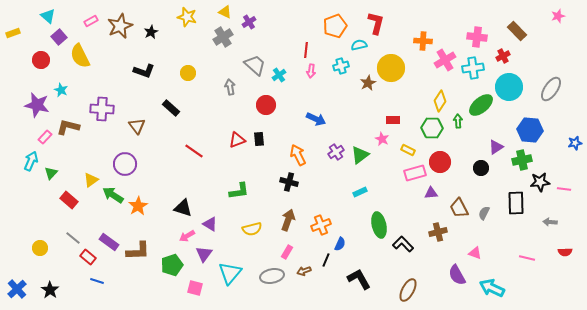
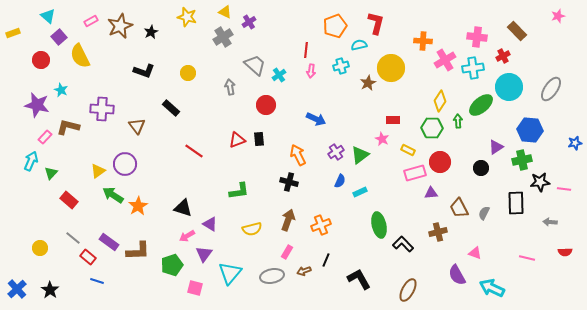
yellow triangle at (91, 180): moved 7 px right, 9 px up
blue semicircle at (340, 244): moved 63 px up
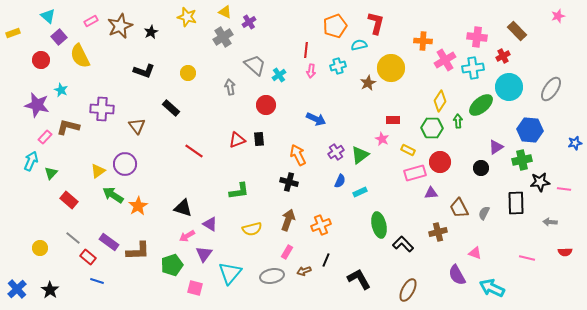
cyan cross at (341, 66): moved 3 px left
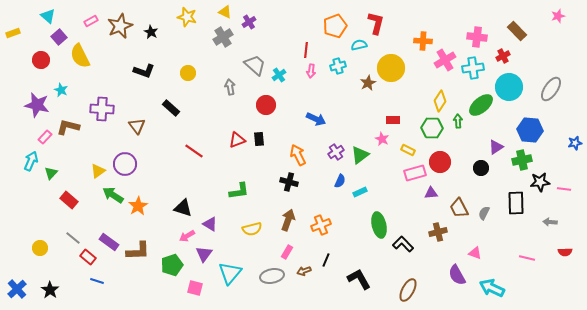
black star at (151, 32): rotated 16 degrees counterclockwise
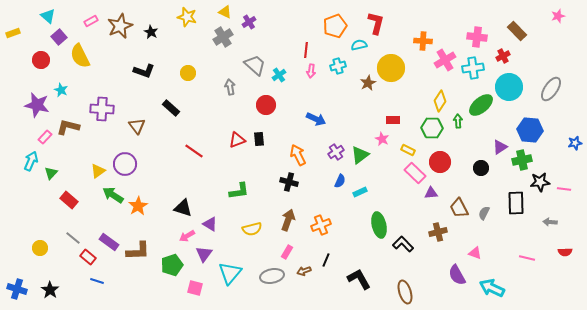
purple triangle at (496, 147): moved 4 px right
pink rectangle at (415, 173): rotated 60 degrees clockwise
blue cross at (17, 289): rotated 30 degrees counterclockwise
brown ellipse at (408, 290): moved 3 px left, 2 px down; rotated 45 degrees counterclockwise
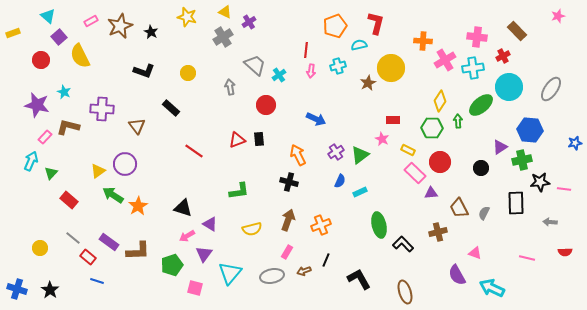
cyan star at (61, 90): moved 3 px right, 2 px down
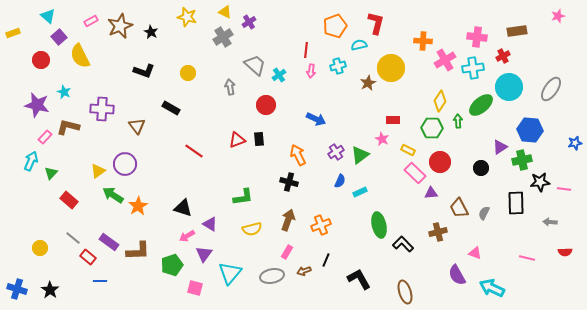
brown rectangle at (517, 31): rotated 54 degrees counterclockwise
black rectangle at (171, 108): rotated 12 degrees counterclockwise
green L-shape at (239, 191): moved 4 px right, 6 px down
blue line at (97, 281): moved 3 px right; rotated 16 degrees counterclockwise
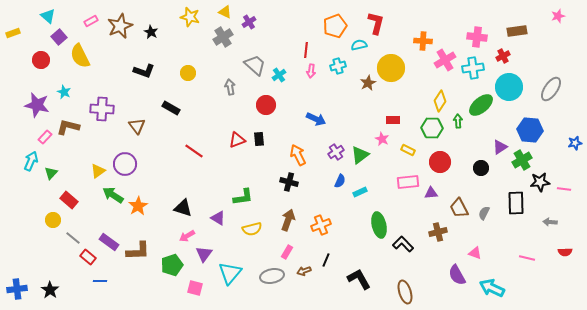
yellow star at (187, 17): moved 3 px right
green cross at (522, 160): rotated 18 degrees counterclockwise
pink rectangle at (415, 173): moved 7 px left, 9 px down; rotated 50 degrees counterclockwise
purple triangle at (210, 224): moved 8 px right, 6 px up
yellow circle at (40, 248): moved 13 px right, 28 px up
blue cross at (17, 289): rotated 24 degrees counterclockwise
